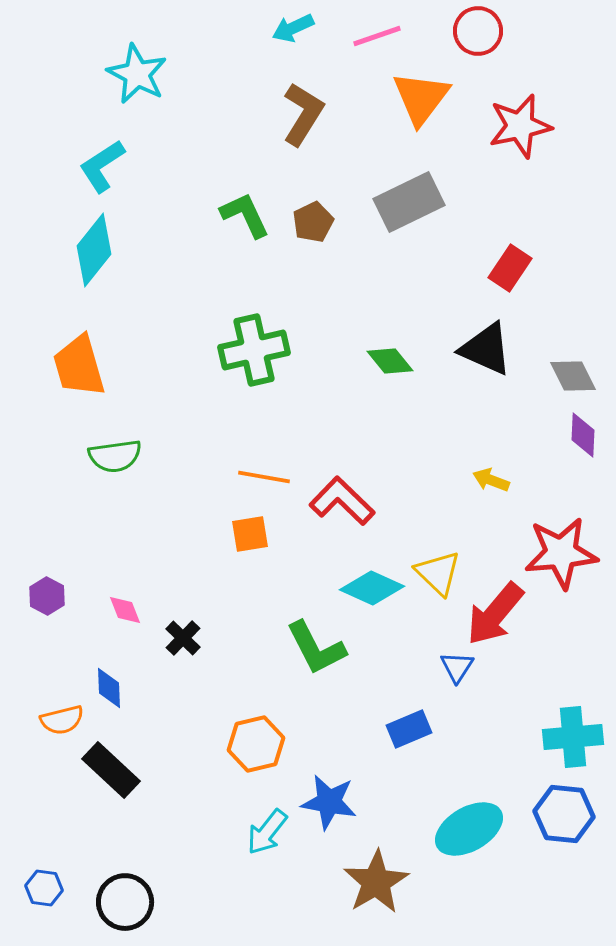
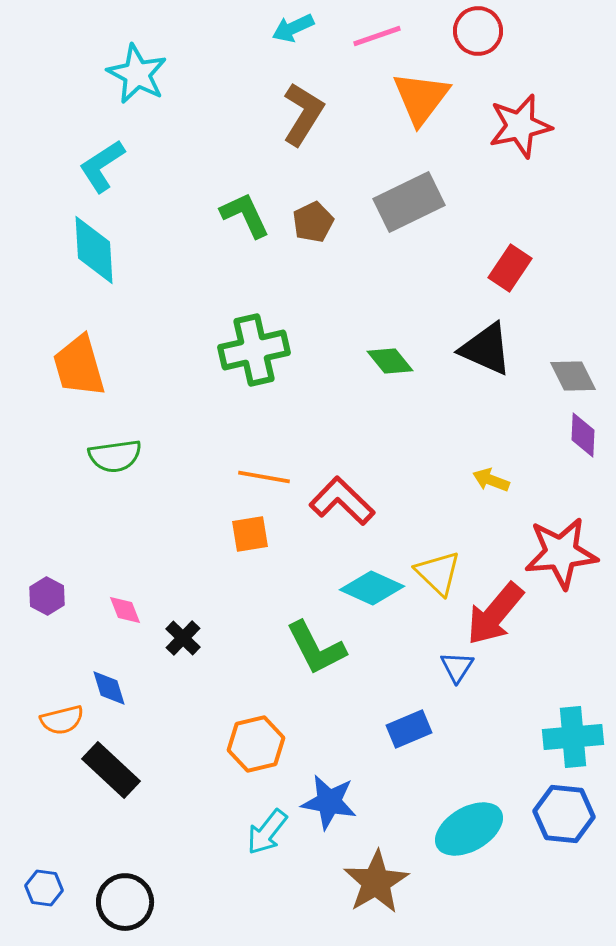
cyan diamond at (94, 250): rotated 42 degrees counterclockwise
blue diamond at (109, 688): rotated 15 degrees counterclockwise
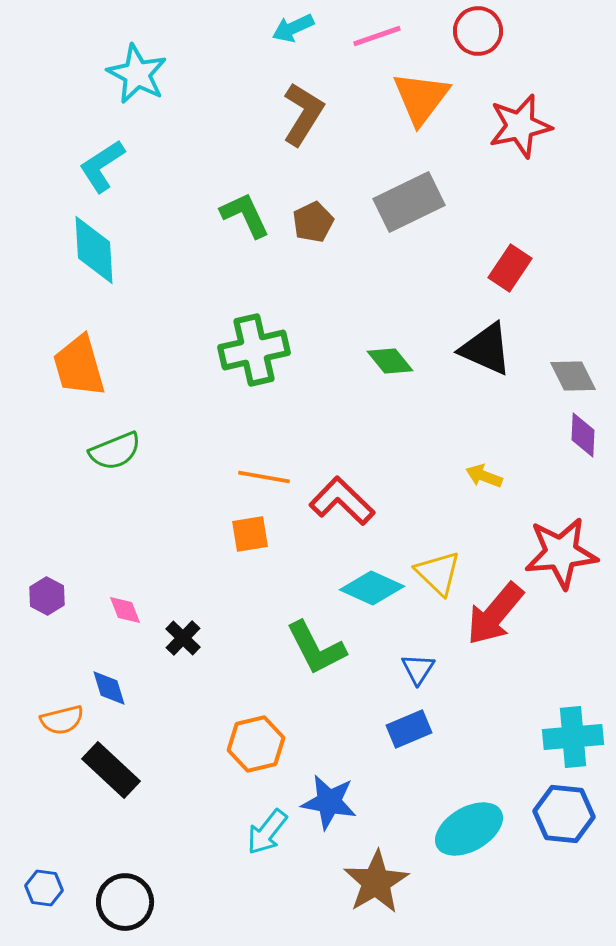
green semicircle at (115, 456): moved 5 px up; rotated 14 degrees counterclockwise
yellow arrow at (491, 480): moved 7 px left, 4 px up
blue triangle at (457, 667): moved 39 px left, 2 px down
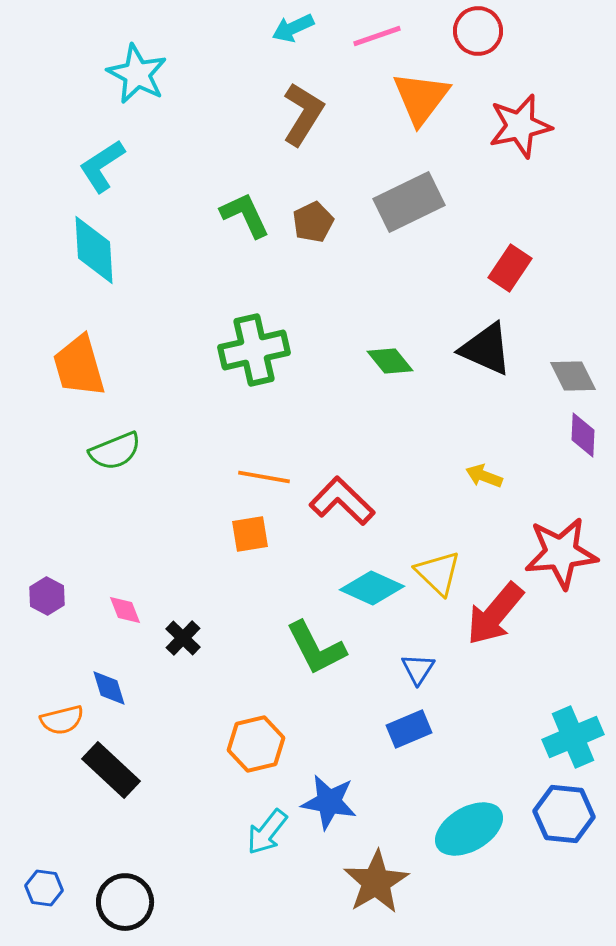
cyan cross at (573, 737): rotated 18 degrees counterclockwise
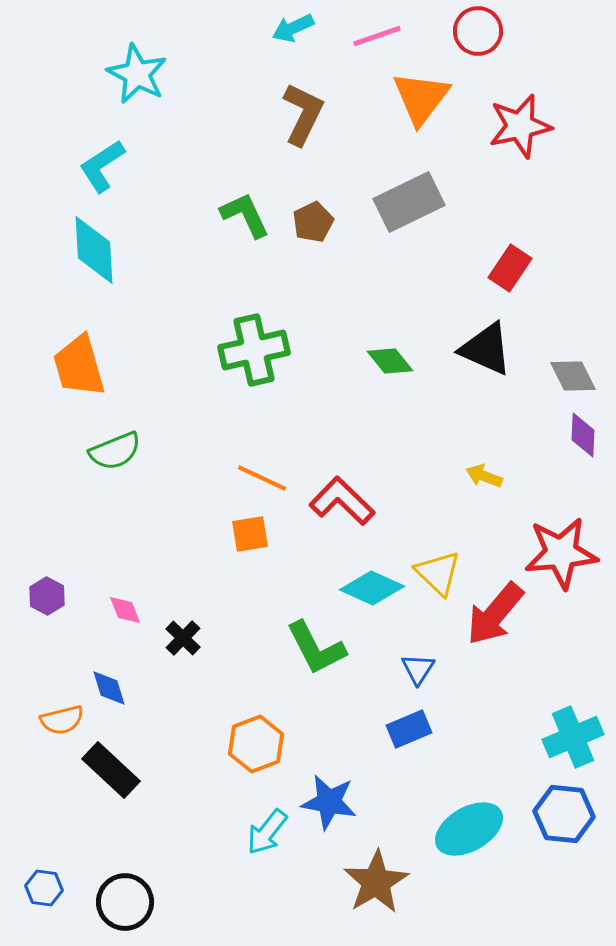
brown L-shape at (303, 114): rotated 6 degrees counterclockwise
orange line at (264, 477): moved 2 px left, 1 px down; rotated 15 degrees clockwise
orange hexagon at (256, 744): rotated 8 degrees counterclockwise
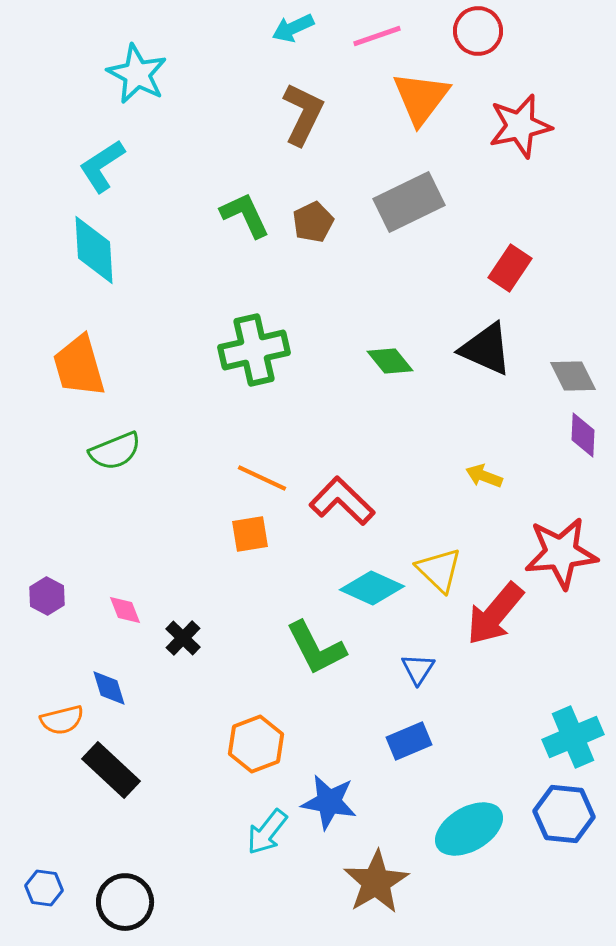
yellow triangle at (438, 573): moved 1 px right, 3 px up
blue rectangle at (409, 729): moved 12 px down
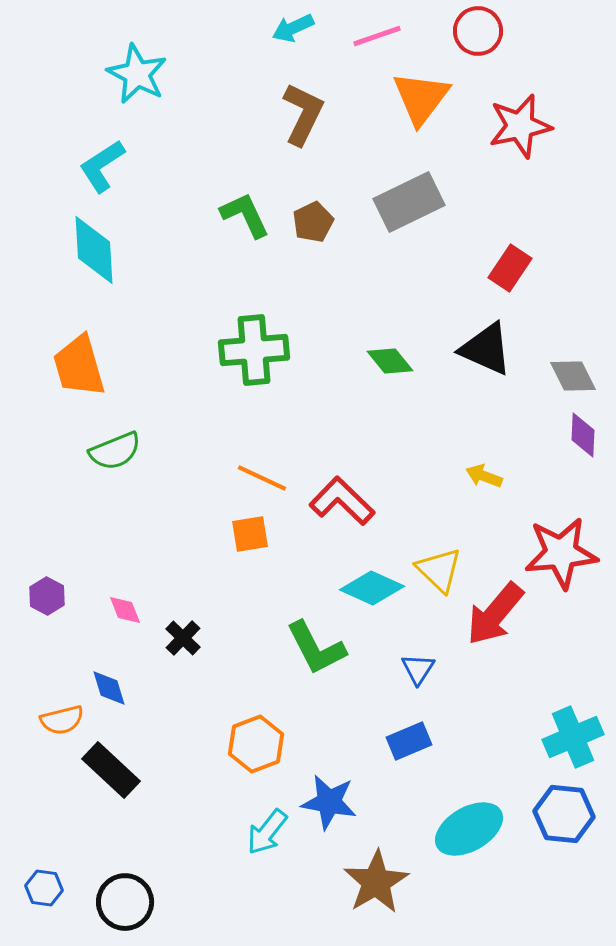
green cross at (254, 350): rotated 8 degrees clockwise
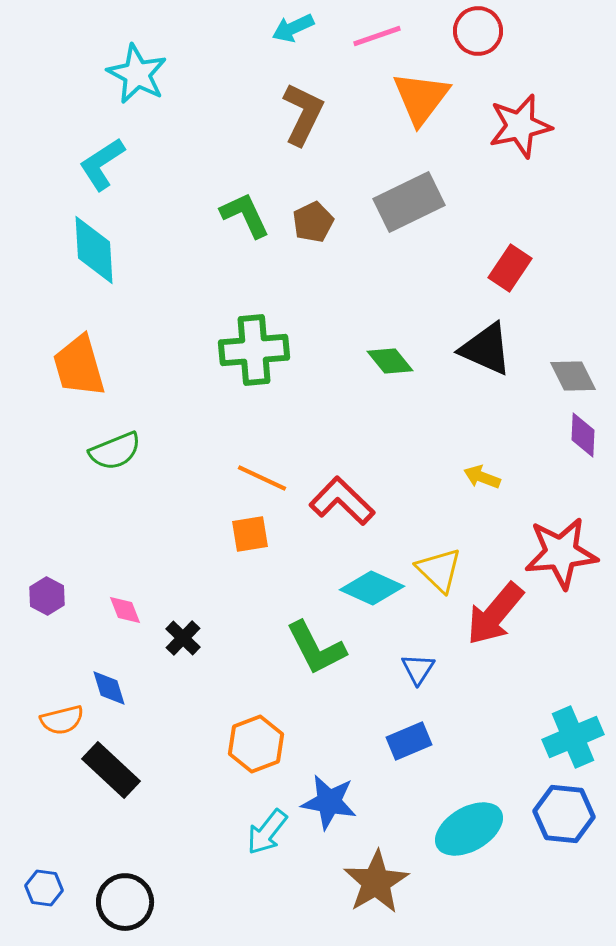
cyan L-shape at (102, 166): moved 2 px up
yellow arrow at (484, 476): moved 2 px left, 1 px down
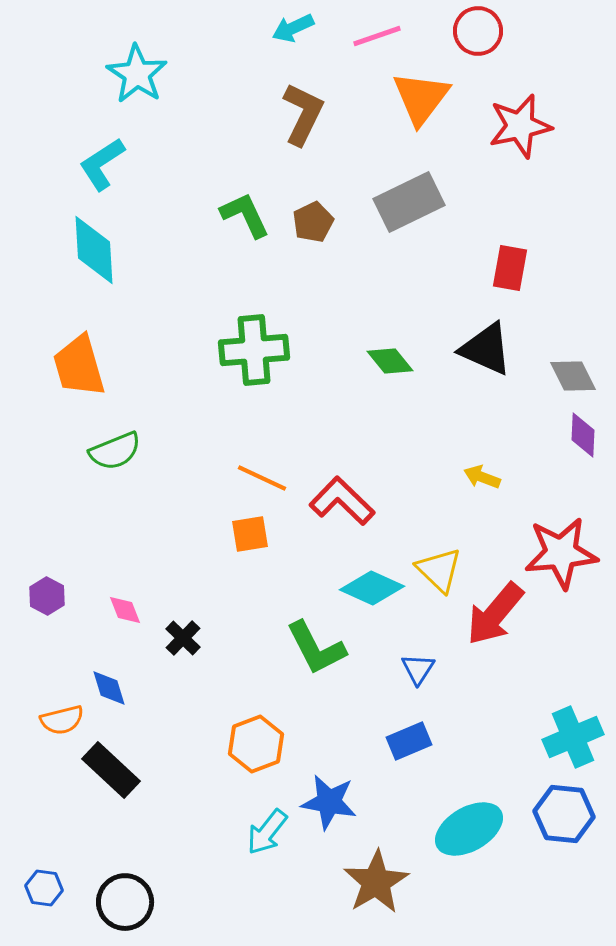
cyan star at (137, 74): rotated 6 degrees clockwise
red rectangle at (510, 268): rotated 24 degrees counterclockwise
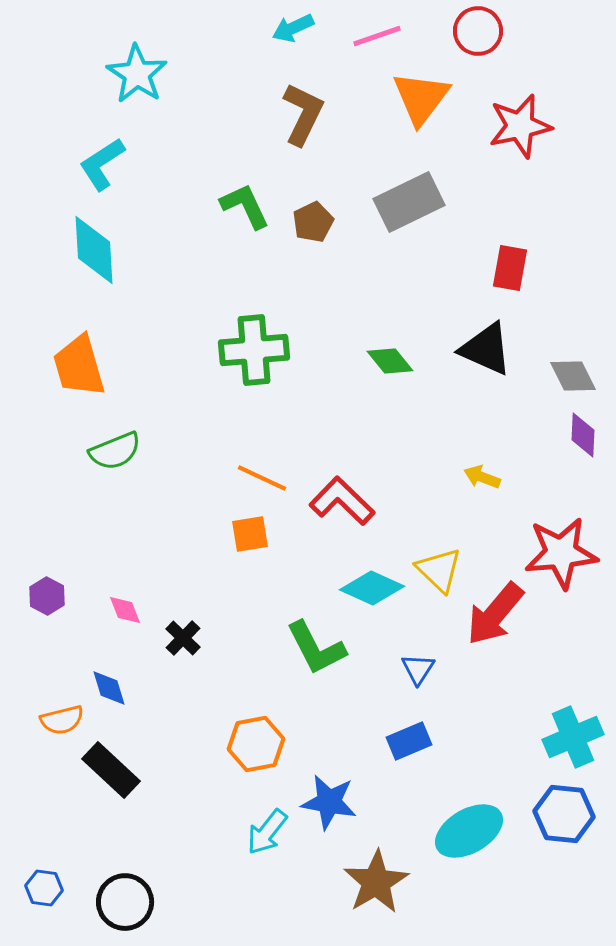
green L-shape at (245, 215): moved 9 px up
orange hexagon at (256, 744): rotated 10 degrees clockwise
cyan ellipse at (469, 829): moved 2 px down
